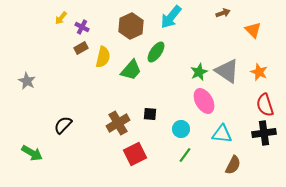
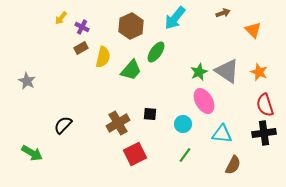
cyan arrow: moved 4 px right, 1 px down
cyan circle: moved 2 px right, 5 px up
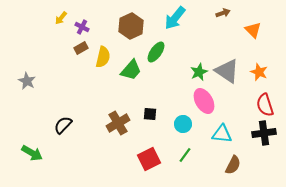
red square: moved 14 px right, 5 px down
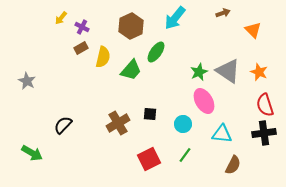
gray triangle: moved 1 px right
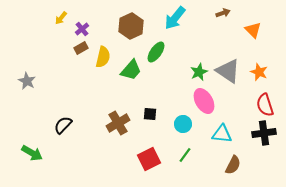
purple cross: moved 2 px down; rotated 24 degrees clockwise
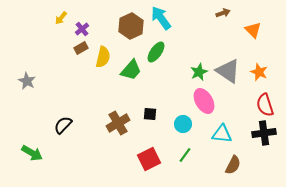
cyan arrow: moved 14 px left; rotated 105 degrees clockwise
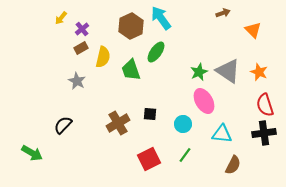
green trapezoid: rotated 120 degrees clockwise
gray star: moved 50 px right
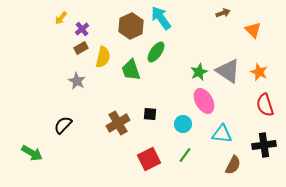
black cross: moved 12 px down
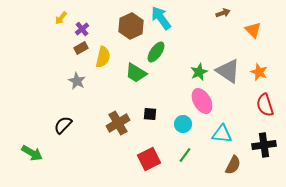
green trapezoid: moved 5 px right, 3 px down; rotated 40 degrees counterclockwise
pink ellipse: moved 2 px left
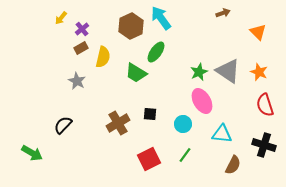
orange triangle: moved 5 px right, 2 px down
black cross: rotated 25 degrees clockwise
